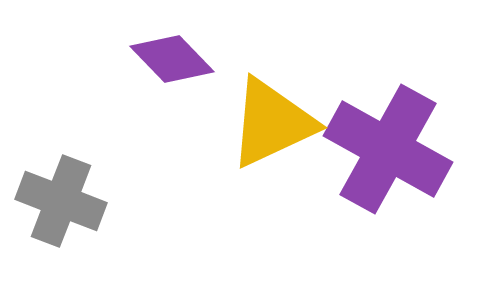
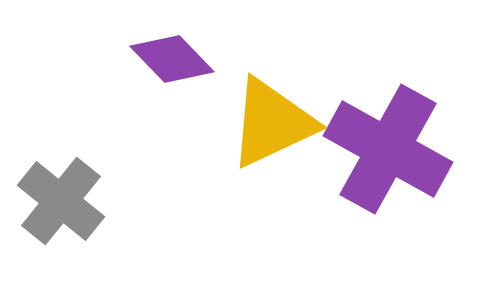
gray cross: rotated 18 degrees clockwise
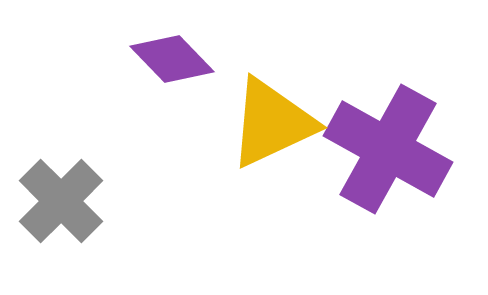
gray cross: rotated 6 degrees clockwise
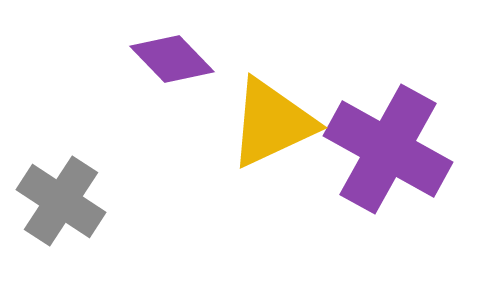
gray cross: rotated 12 degrees counterclockwise
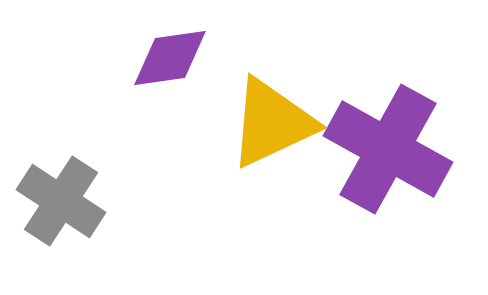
purple diamond: moved 2 px left, 1 px up; rotated 54 degrees counterclockwise
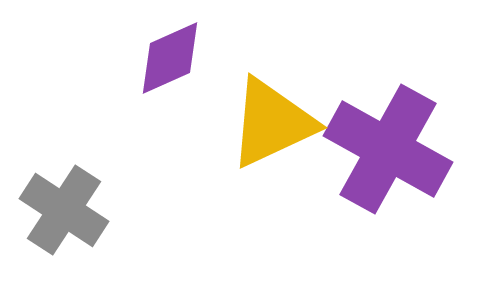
purple diamond: rotated 16 degrees counterclockwise
gray cross: moved 3 px right, 9 px down
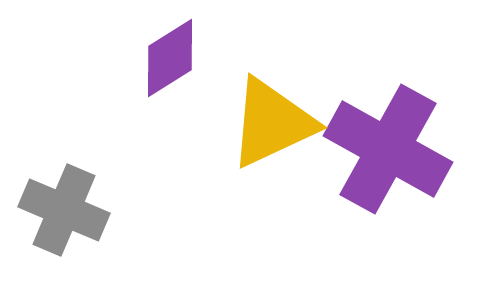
purple diamond: rotated 8 degrees counterclockwise
gray cross: rotated 10 degrees counterclockwise
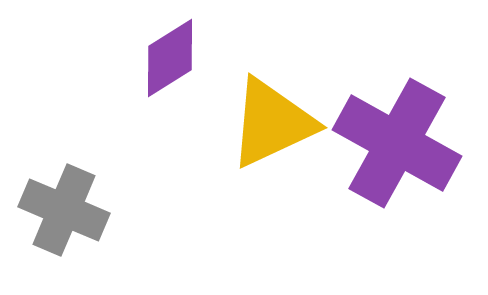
purple cross: moved 9 px right, 6 px up
